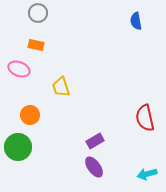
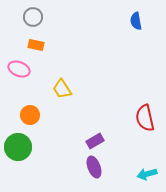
gray circle: moved 5 px left, 4 px down
yellow trapezoid: moved 1 px right, 2 px down; rotated 15 degrees counterclockwise
purple ellipse: rotated 15 degrees clockwise
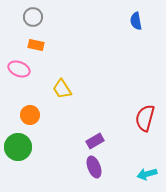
red semicircle: rotated 28 degrees clockwise
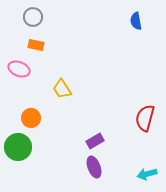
orange circle: moved 1 px right, 3 px down
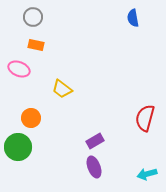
blue semicircle: moved 3 px left, 3 px up
yellow trapezoid: rotated 20 degrees counterclockwise
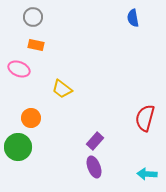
purple rectangle: rotated 18 degrees counterclockwise
cyan arrow: rotated 18 degrees clockwise
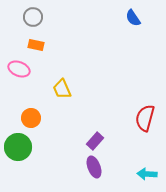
blue semicircle: rotated 24 degrees counterclockwise
yellow trapezoid: rotated 30 degrees clockwise
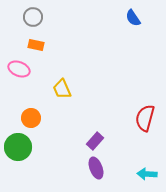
purple ellipse: moved 2 px right, 1 px down
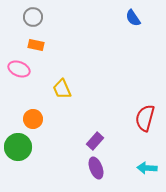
orange circle: moved 2 px right, 1 px down
cyan arrow: moved 6 px up
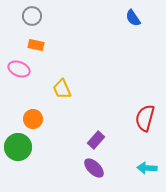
gray circle: moved 1 px left, 1 px up
purple rectangle: moved 1 px right, 1 px up
purple ellipse: moved 2 px left; rotated 25 degrees counterclockwise
